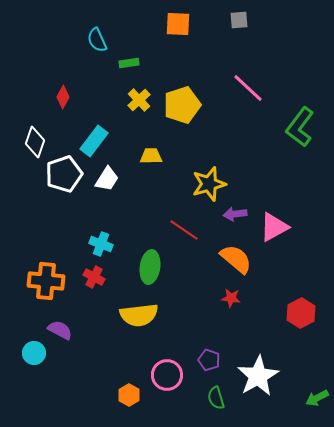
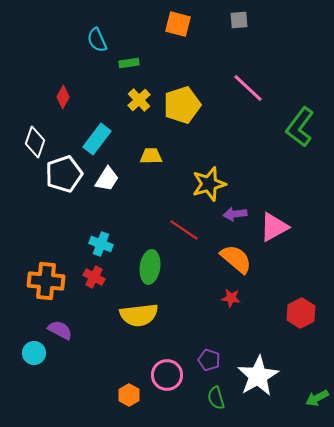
orange square: rotated 12 degrees clockwise
cyan rectangle: moved 3 px right, 2 px up
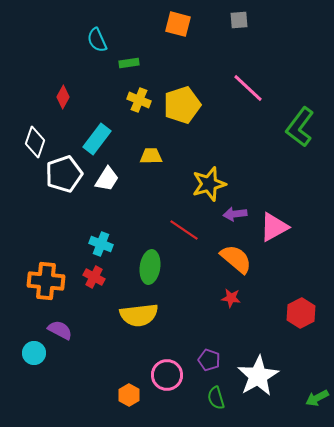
yellow cross: rotated 25 degrees counterclockwise
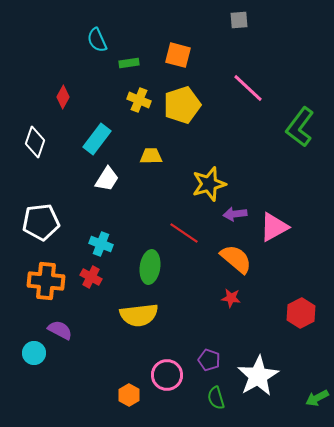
orange square: moved 31 px down
white pentagon: moved 23 px left, 48 px down; rotated 12 degrees clockwise
red line: moved 3 px down
red cross: moved 3 px left
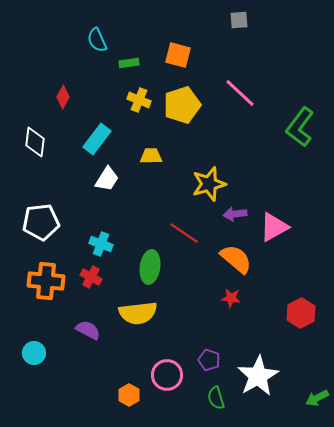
pink line: moved 8 px left, 5 px down
white diamond: rotated 12 degrees counterclockwise
yellow semicircle: moved 1 px left, 2 px up
purple semicircle: moved 28 px right
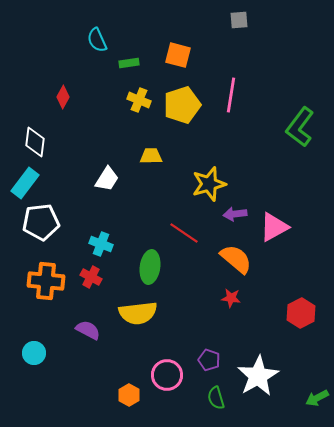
pink line: moved 9 px left, 2 px down; rotated 56 degrees clockwise
cyan rectangle: moved 72 px left, 44 px down
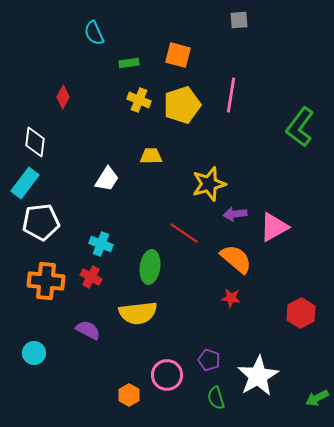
cyan semicircle: moved 3 px left, 7 px up
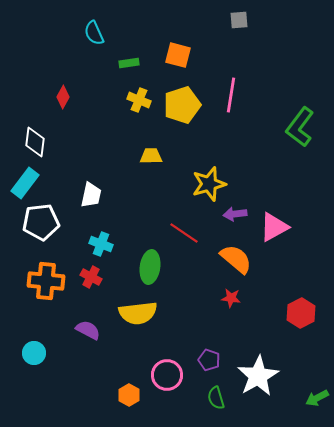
white trapezoid: moved 16 px left, 16 px down; rotated 20 degrees counterclockwise
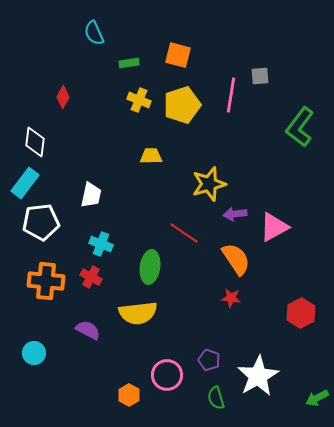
gray square: moved 21 px right, 56 px down
orange semicircle: rotated 16 degrees clockwise
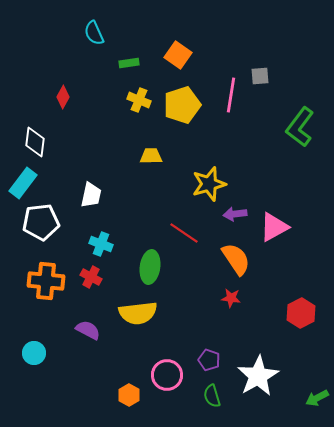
orange square: rotated 20 degrees clockwise
cyan rectangle: moved 2 px left
green semicircle: moved 4 px left, 2 px up
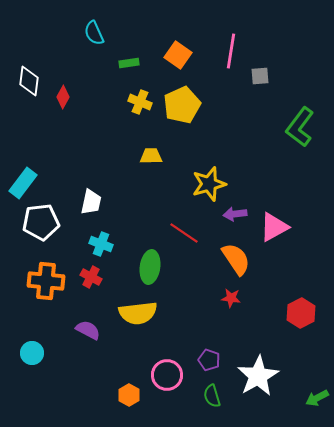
pink line: moved 44 px up
yellow cross: moved 1 px right, 2 px down
yellow pentagon: rotated 6 degrees counterclockwise
white diamond: moved 6 px left, 61 px up
white trapezoid: moved 7 px down
cyan circle: moved 2 px left
